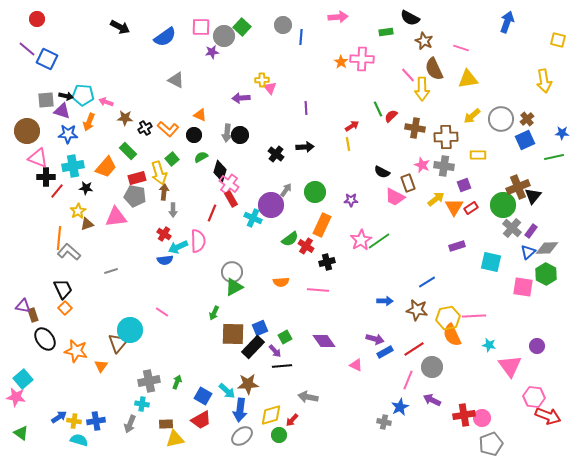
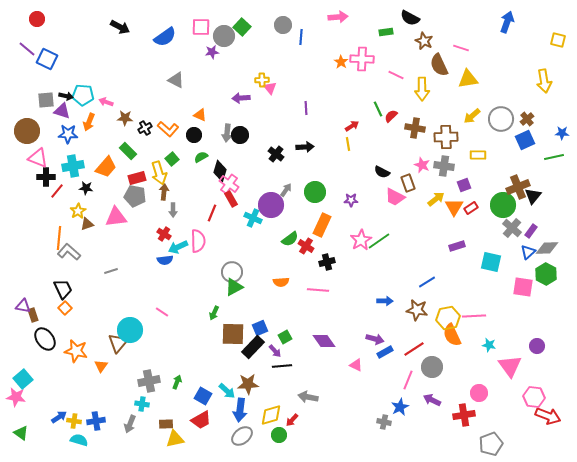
brown semicircle at (434, 69): moved 5 px right, 4 px up
pink line at (408, 75): moved 12 px left; rotated 21 degrees counterclockwise
pink circle at (482, 418): moved 3 px left, 25 px up
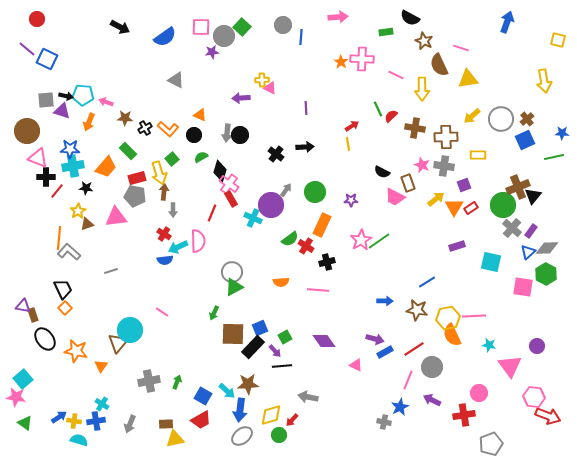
pink triangle at (270, 88): rotated 24 degrees counterclockwise
blue star at (68, 134): moved 2 px right, 15 px down
cyan cross at (142, 404): moved 40 px left; rotated 24 degrees clockwise
green triangle at (21, 433): moved 4 px right, 10 px up
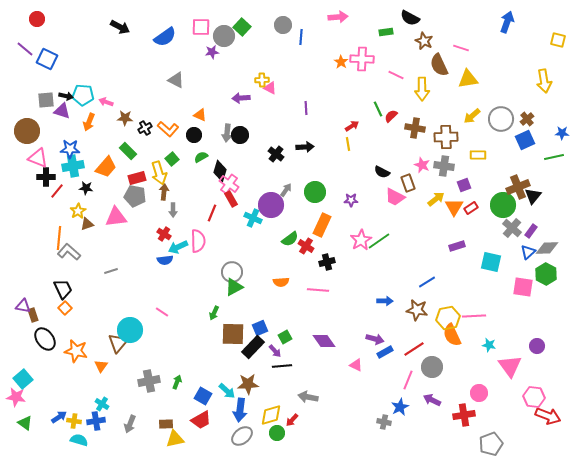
purple line at (27, 49): moved 2 px left
green circle at (279, 435): moved 2 px left, 2 px up
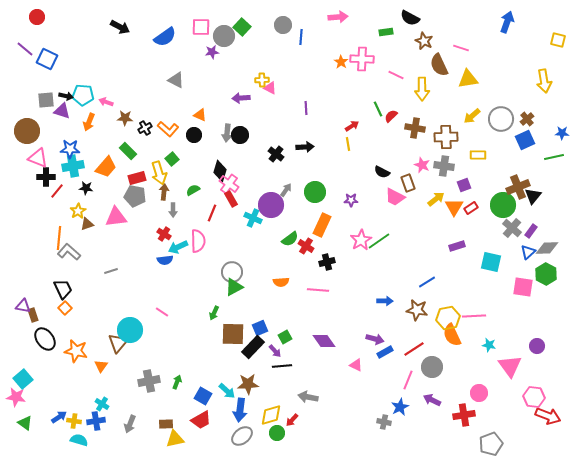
red circle at (37, 19): moved 2 px up
green semicircle at (201, 157): moved 8 px left, 33 px down
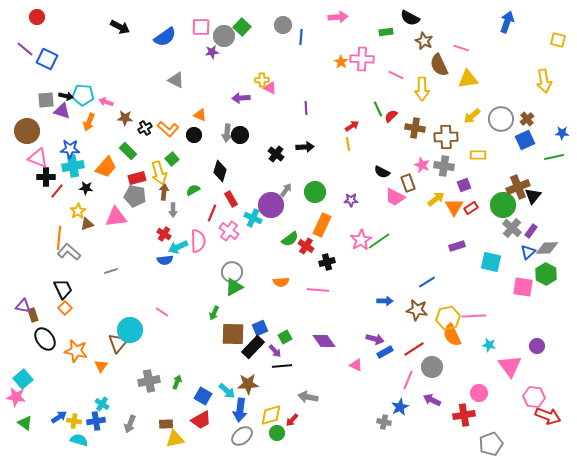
pink cross at (229, 184): moved 47 px down
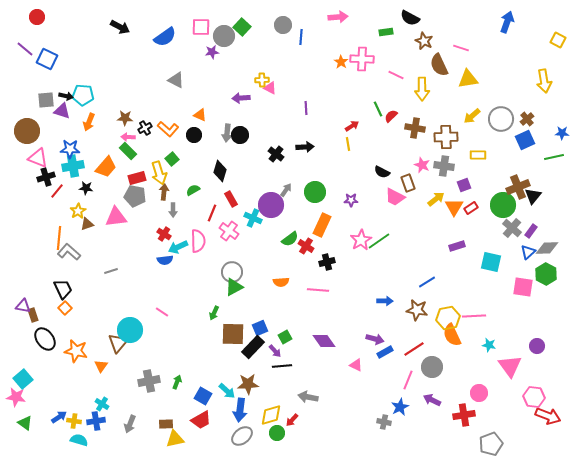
yellow square at (558, 40): rotated 14 degrees clockwise
pink arrow at (106, 102): moved 22 px right, 35 px down; rotated 16 degrees counterclockwise
black cross at (46, 177): rotated 18 degrees counterclockwise
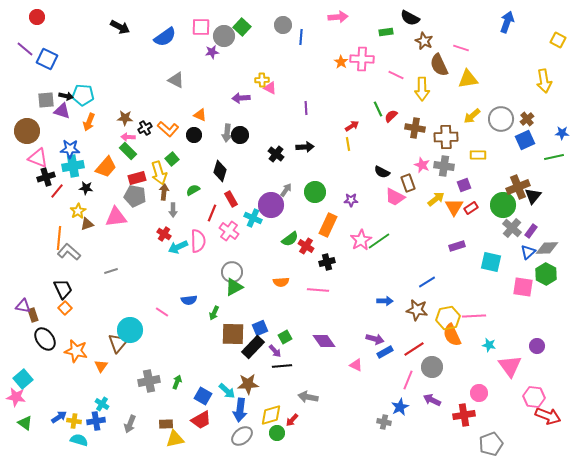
orange rectangle at (322, 225): moved 6 px right
blue semicircle at (165, 260): moved 24 px right, 40 px down
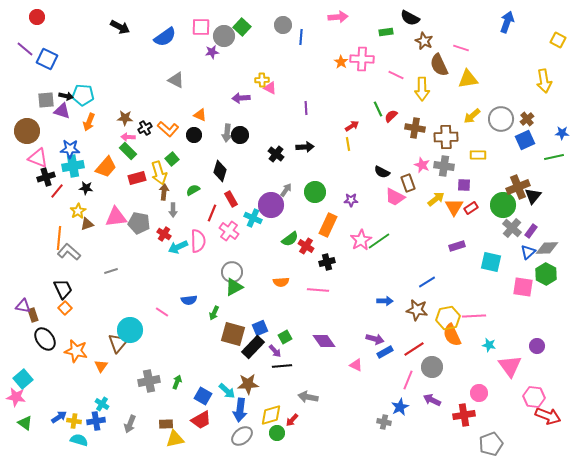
purple square at (464, 185): rotated 24 degrees clockwise
gray pentagon at (135, 196): moved 4 px right, 27 px down
brown square at (233, 334): rotated 15 degrees clockwise
